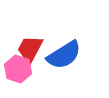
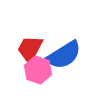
pink hexagon: moved 20 px right, 1 px down
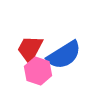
pink hexagon: moved 1 px down
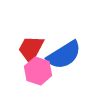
red trapezoid: moved 1 px right
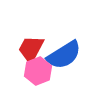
pink hexagon: rotated 20 degrees clockwise
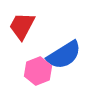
red trapezoid: moved 9 px left, 23 px up
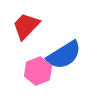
red trapezoid: moved 4 px right; rotated 16 degrees clockwise
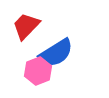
blue semicircle: moved 8 px left, 2 px up
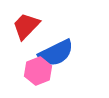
blue semicircle: rotated 6 degrees clockwise
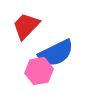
pink hexagon: moved 1 px right; rotated 12 degrees clockwise
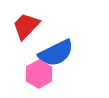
pink hexagon: moved 3 px down; rotated 20 degrees counterclockwise
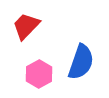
blue semicircle: moved 25 px right, 9 px down; rotated 45 degrees counterclockwise
